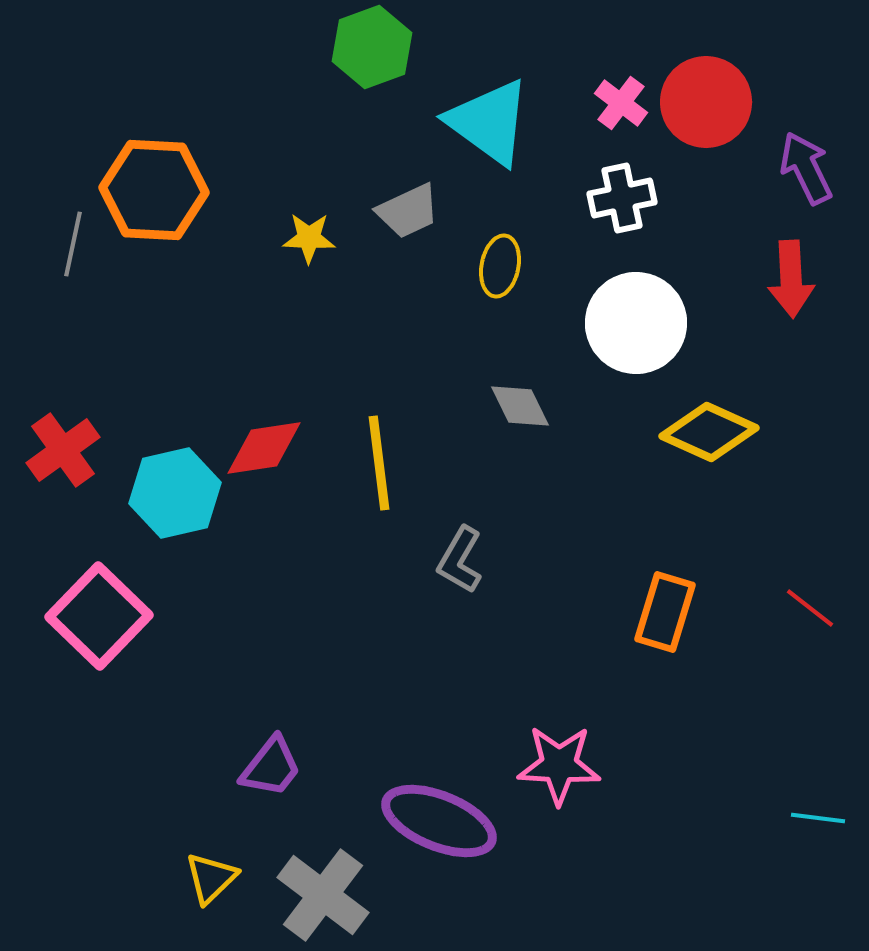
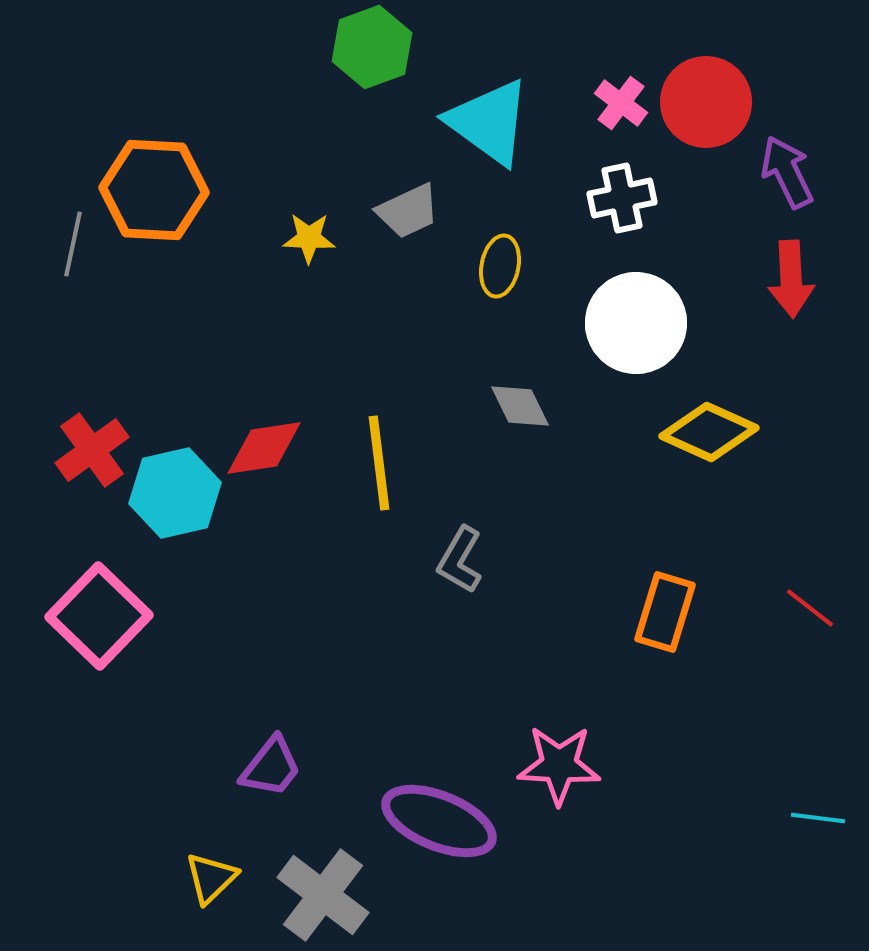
purple arrow: moved 19 px left, 4 px down
red cross: moved 29 px right
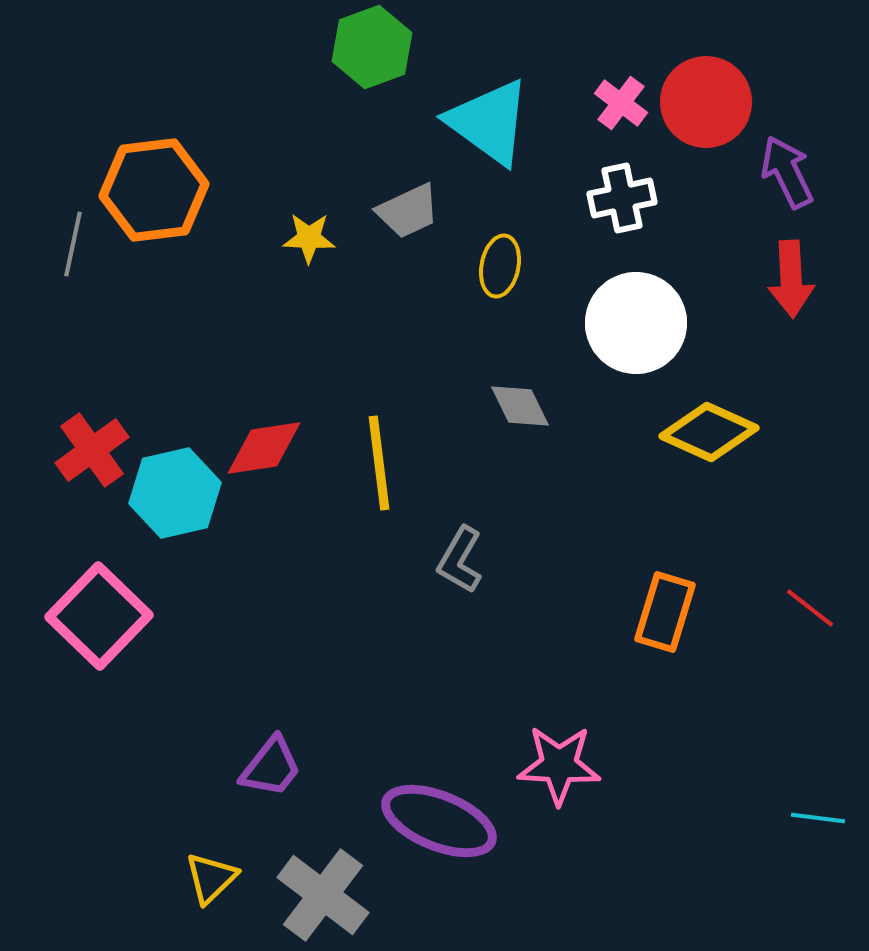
orange hexagon: rotated 10 degrees counterclockwise
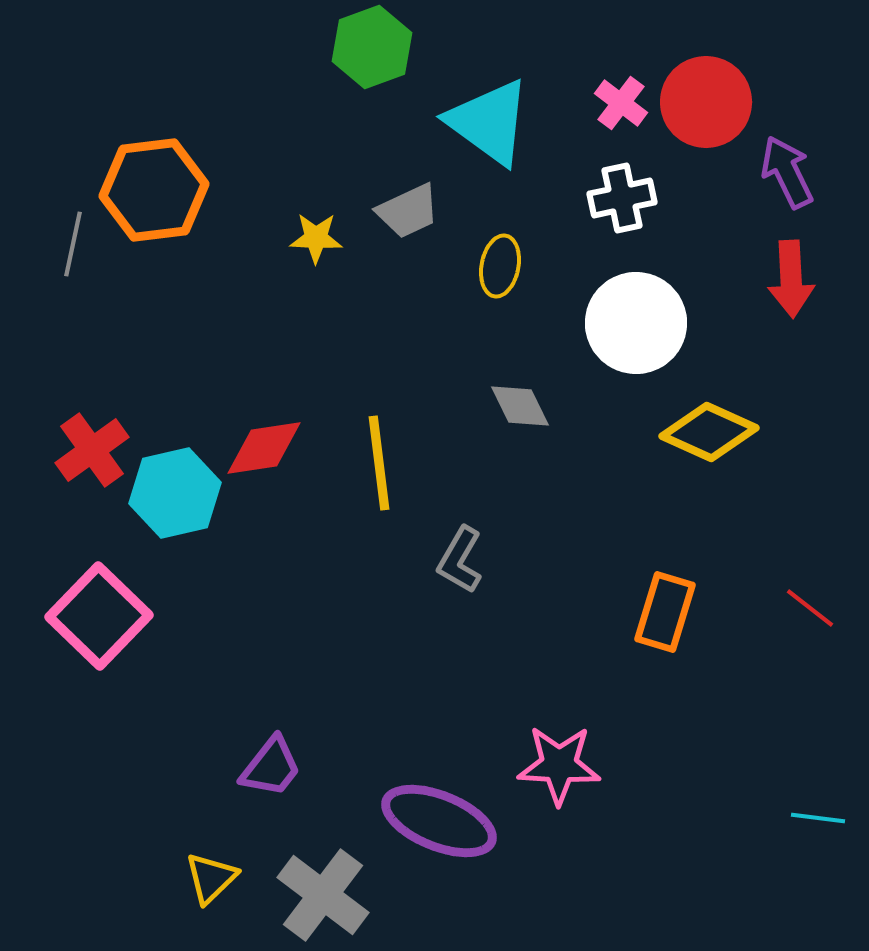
yellow star: moved 7 px right
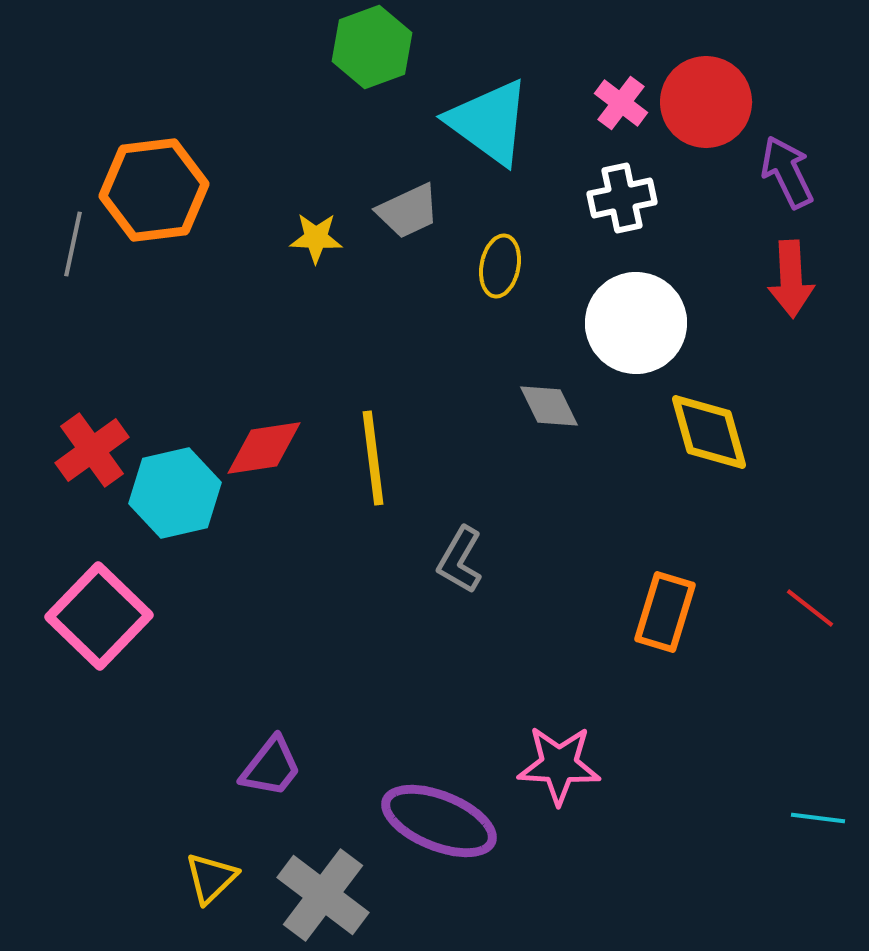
gray diamond: moved 29 px right
yellow diamond: rotated 50 degrees clockwise
yellow line: moved 6 px left, 5 px up
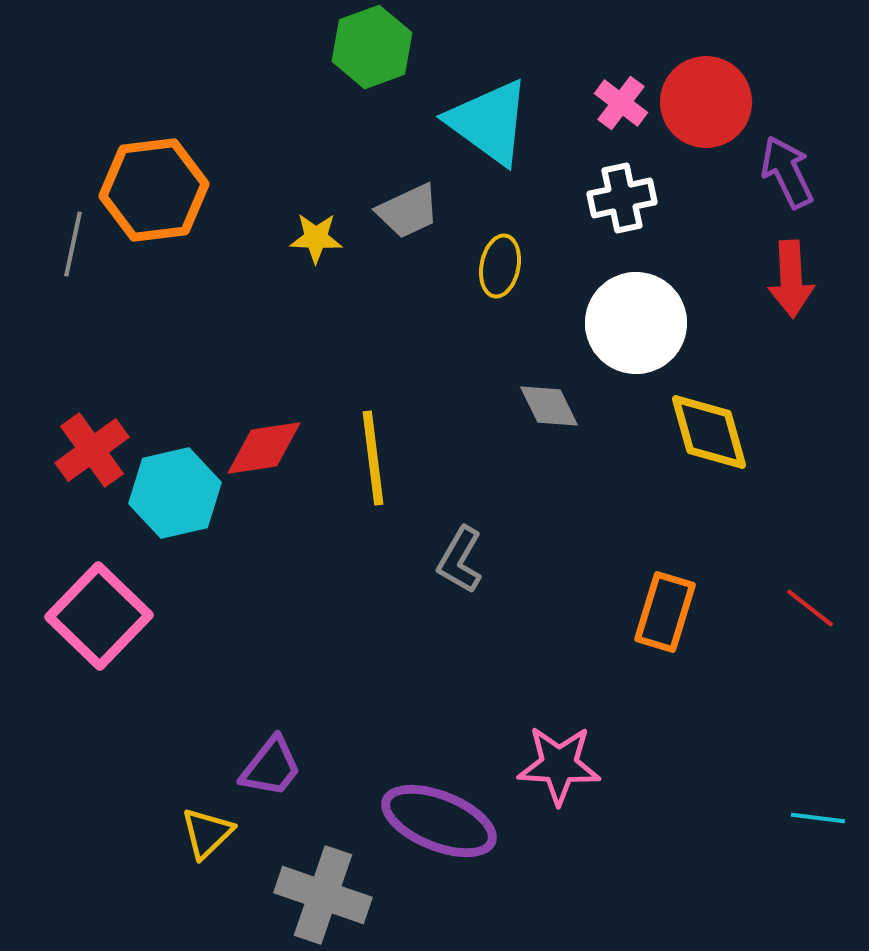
yellow triangle: moved 4 px left, 45 px up
gray cross: rotated 18 degrees counterclockwise
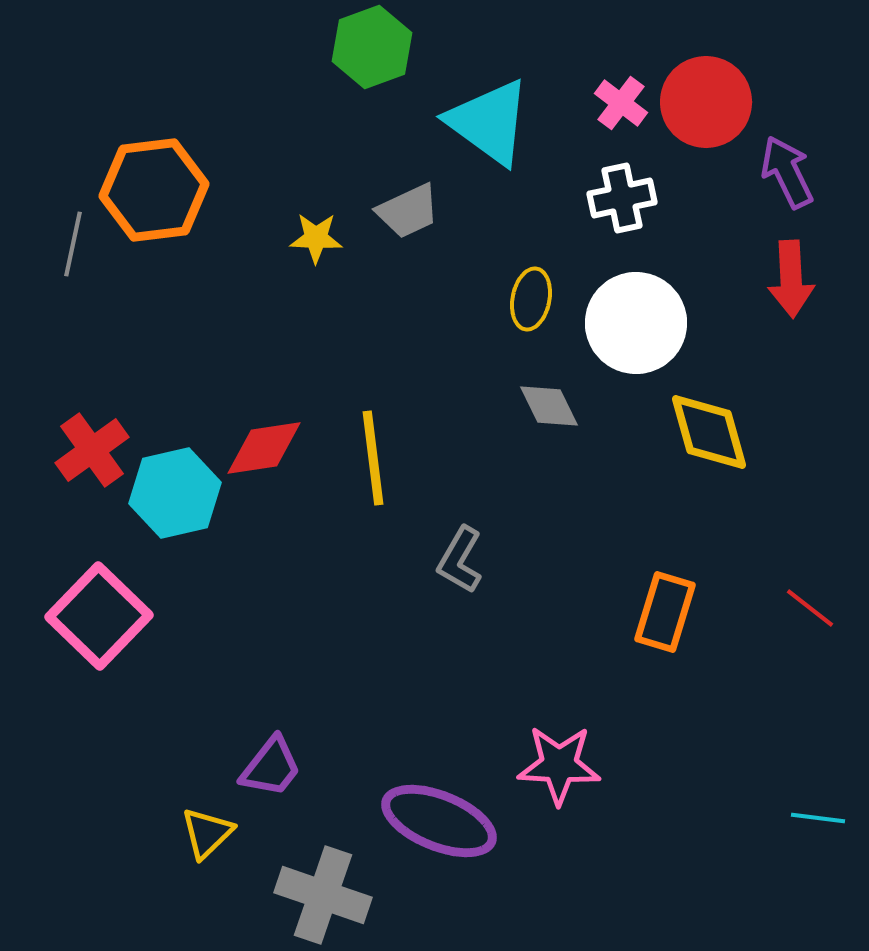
yellow ellipse: moved 31 px right, 33 px down
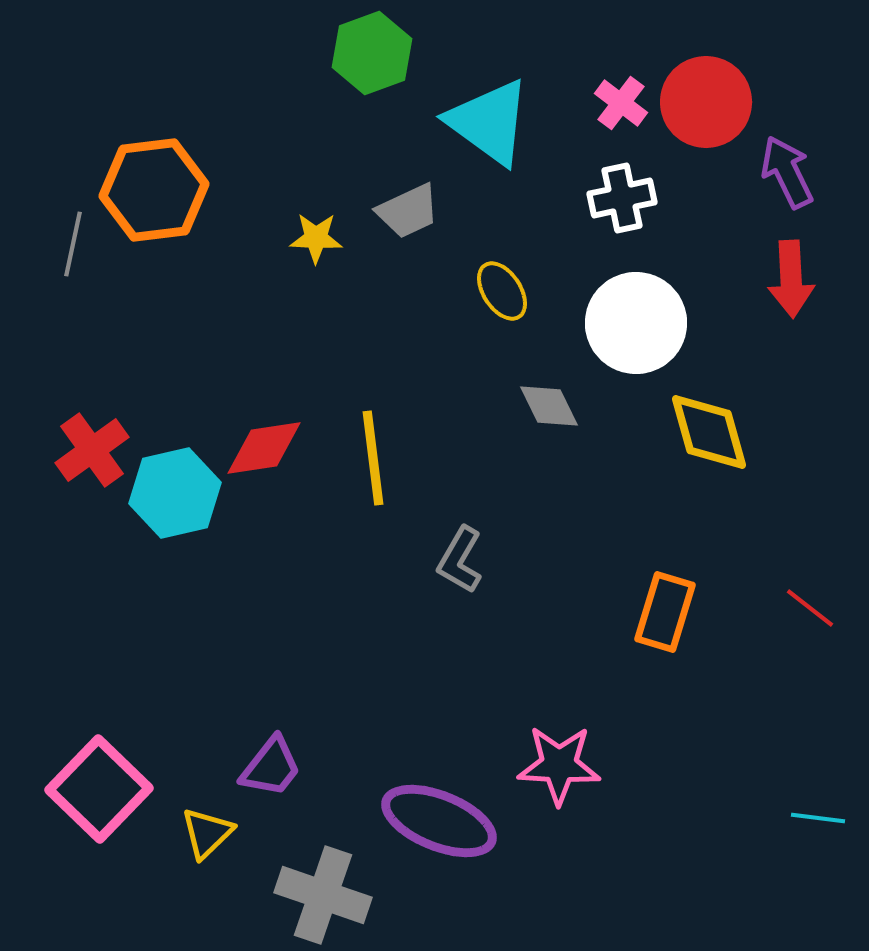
green hexagon: moved 6 px down
yellow ellipse: moved 29 px left, 8 px up; rotated 44 degrees counterclockwise
pink square: moved 173 px down
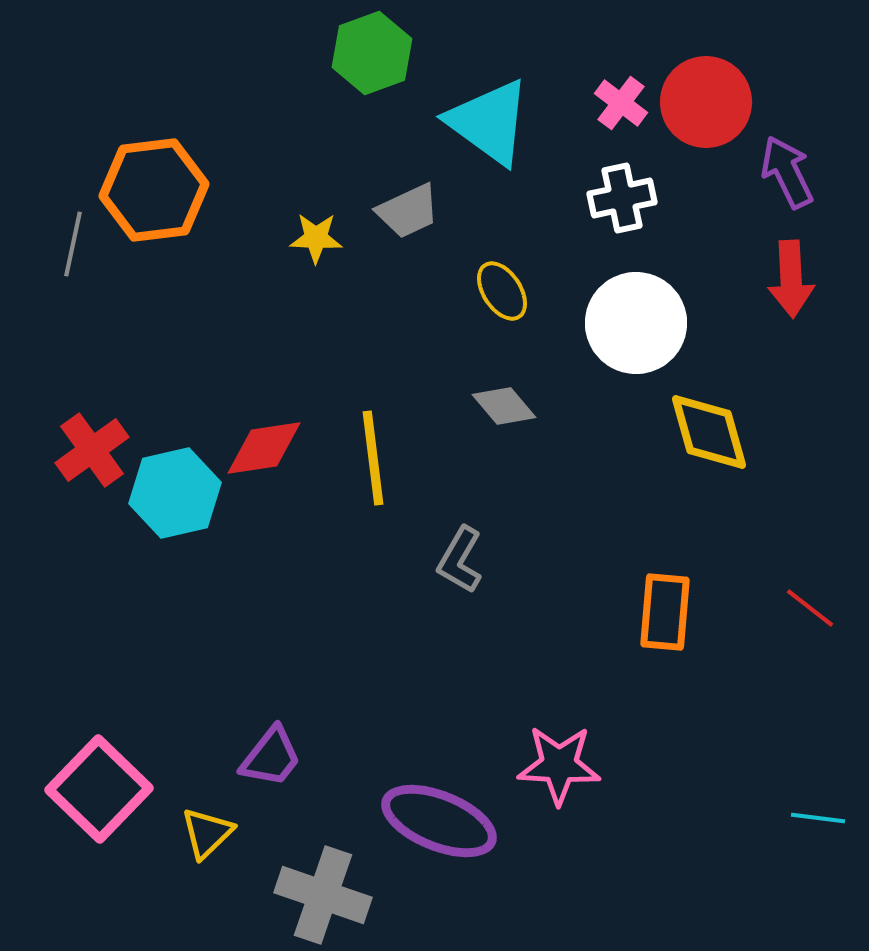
gray diamond: moved 45 px left; rotated 14 degrees counterclockwise
orange rectangle: rotated 12 degrees counterclockwise
purple trapezoid: moved 10 px up
